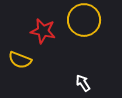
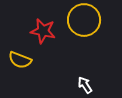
white arrow: moved 2 px right, 2 px down
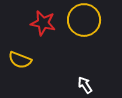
red star: moved 8 px up
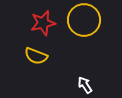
red star: rotated 25 degrees counterclockwise
yellow semicircle: moved 16 px right, 4 px up
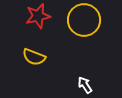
red star: moved 5 px left, 7 px up
yellow semicircle: moved 2 px left, 1 px down
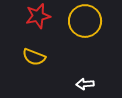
yellow circle: moved 1 px right, 1 px down
white arrow: moved 1 px up; rotated 60 degrees counterclockwise
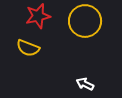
yellow semicircle: moved 6 px left, 9 px up
white arrow: rotated 30 degrees clockwise
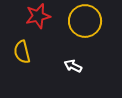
yellow semicircle: moved 6 px left, 4 px down; rotated 55 degrees clockwise
white arrow: moved 12 px left, 18 px up
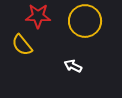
red star: rotated 15 degrees clockwise
yellow semicircle: moved 7 px up; rotated 25 degrees counterclockwise
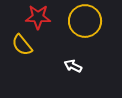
red star: moved 1 px down
